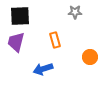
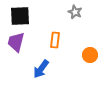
gray star: rotated 24 degrees clockwise
orange rectangle: rotated 21 degrees clockwise
orange circle: moved 2 px up
blue arrow: moved 2 px left; rotated 36 degrees counterclockwise
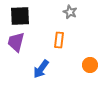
gray star: moved 5 px left
orange rectangle: moved 4 px right
orange circle: moved 10 px down
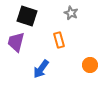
gray star: moved 1 px right, 1 px down
black square: moved 7 px right; rotated 20 degrees clockwise
orange rectangle: rotated 21 degrees counterclockwise
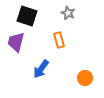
gray star: moved 3 px left
orange circle: moved 5 px left, 13 px down
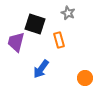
black square: moved 8 px right, 8 px down
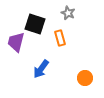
orange rectangle: moved 1 px right, 2 px up
